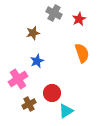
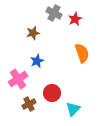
red star: moved 4 px left
cyan triangle: moved 7 px right, 2 px up; rotated 14 degrees counterclockwise
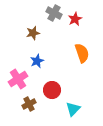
red circle: moved 3 px up
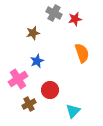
red star: rotated 16 degrees clockwise
red circle: moved 2 px left
cyan triangle: moved 2 px down
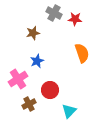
red star: rotated 16 degrees clockwise
cyan triangle: moved 4 px left
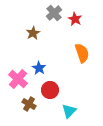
gray cross: rotated 21 degrees clockwise
red star: rotated 24 degrees clockwise
brown star: rotated 16 degrees counterclockwise
blue star: moved 2 px right, 7 px down; rotated 16 degrees counterclockwise
pink cross: rotated 18 degrees counterclockwise
brown cross: rotated 32 degrees counterclockwise
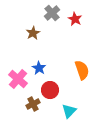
gray cross: moved 2 px left
orange semicircle: moved 17 px down
brown cross: moved 4 px right; rotated 32 degrees clockwise
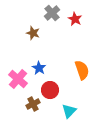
brown star: rotated 24 degrees counterclockwise
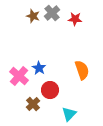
red star: rotated 24 degrees counterclockwise
brown star: moved 17 px up
pink cross: moved 1 px right, 3 px up
brown cross: rotated 16 degrees counterclockwise
cyan triangle: moved 3 px down
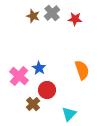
red circle: moved 3 px left
